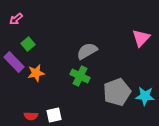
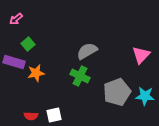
pink triangle: moved 17 px down
purple rectangle: rotated 30 degrees counterclockwise
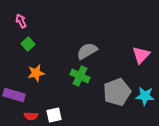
pink arrow: moved 5 px right, 2 px down; rotated 104 degrees clockwise
purple rectangle: moved 33 px down
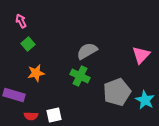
cyan star: moved 4 px down; rotated 24 degrees clockwise
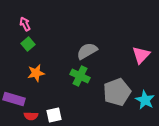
pink arrow: moved 4 px right, 3 px down
purple rectangle: moved 4 px down
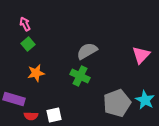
gray pentagon: moved 11 px down
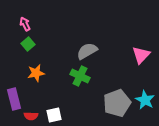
purple rectangle: rotated 60 degrees clockwise
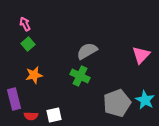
orange star: moved 2 px left, 2 px down
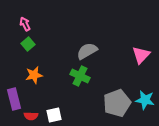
cyan star: rotated 18 degrees counterclockwise
